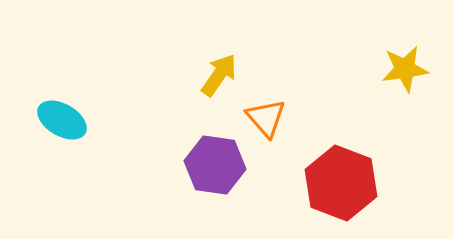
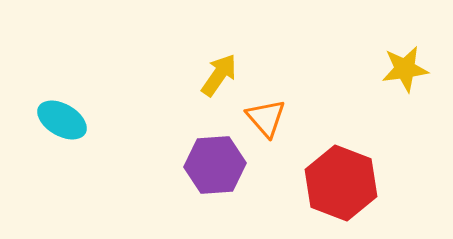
purple hexagon: rotated 12 degrees counterclockwise
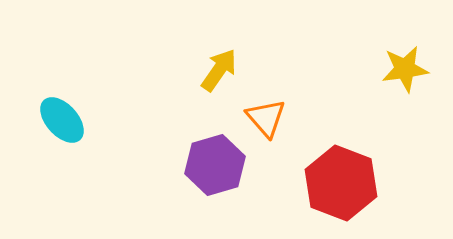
yellow arrow: moved 5 px up
cyan ellipse: rotated 18 degrees clockwise
purple hexagon: rotated 12 degrees counterclockwise
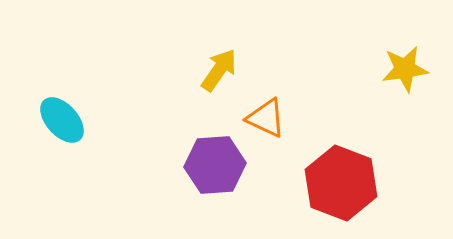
orange triangle: rotated 24 degrees counterclockwise
purple hexagon: rotated 12 degrees clockwise
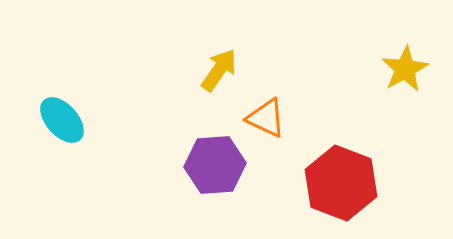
yellow star: rotated 21 degrees counterclockwise
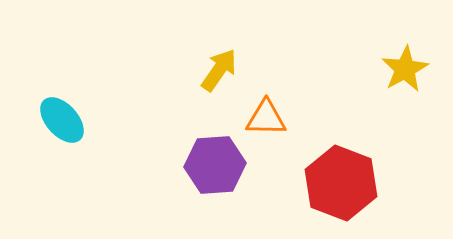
orange triangle: rotated 24 degrees counterclockwise
